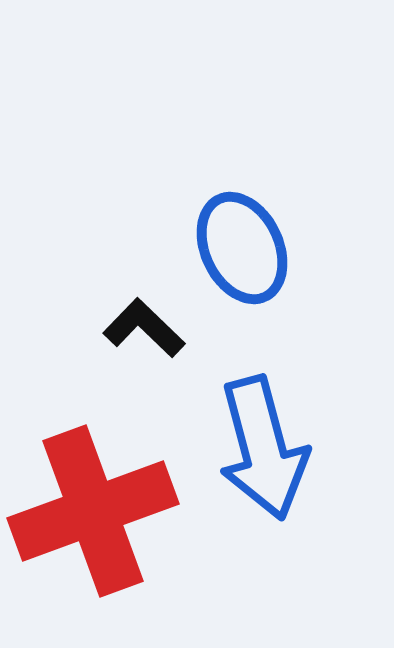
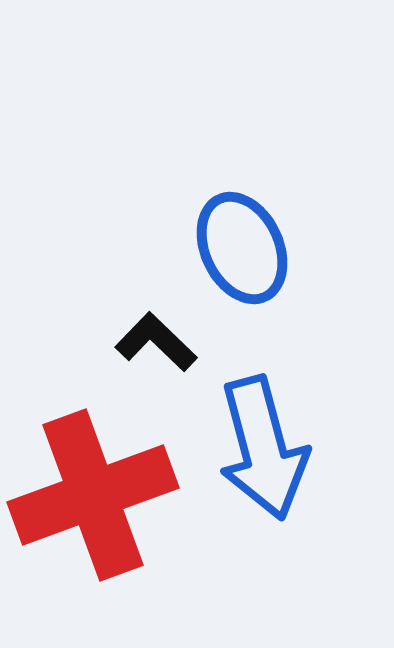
black L-shape: moved 12 px right, 14 px down
red cross: moved 16 px up
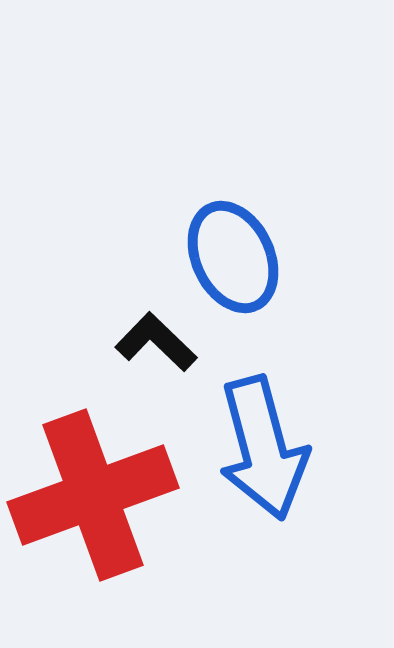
blue ellipse: moved 9 px left, 9 px down
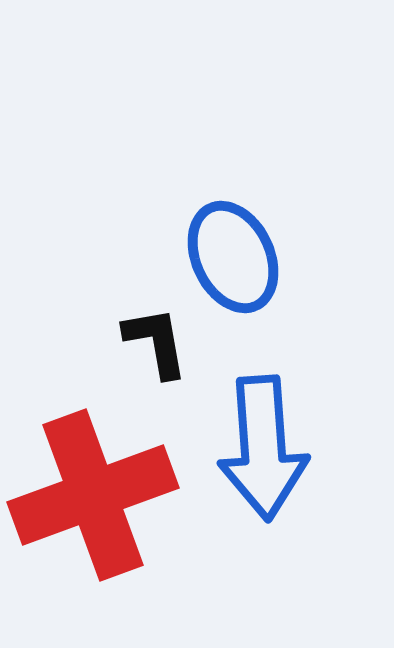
black L-shape: rotated 36 degrees clockwise
blue arrow: rotated 11 degrees clockwise
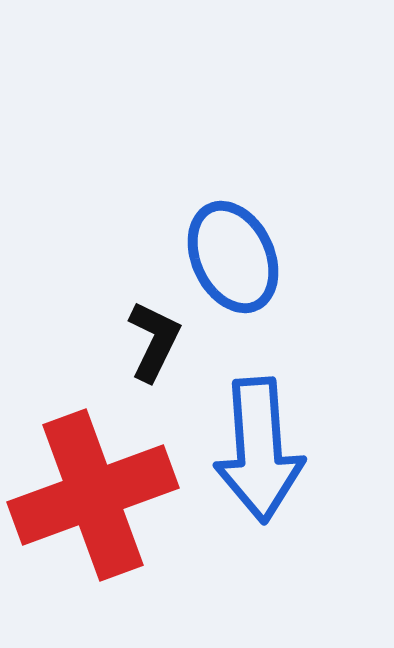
black L-shape: moved 2 px left, 1 px up; rotated 36 degrees clockwise
blue arrow: moved 4 px left, 2 px down
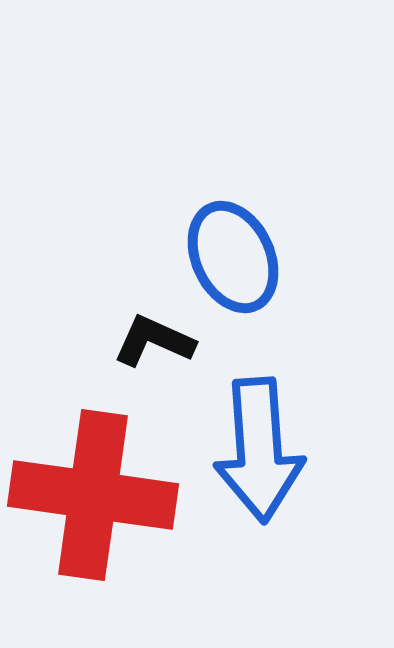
black L-shape: rotated 92 degrees counterclockwise
red cross: rotated 28 degrees clockwise
